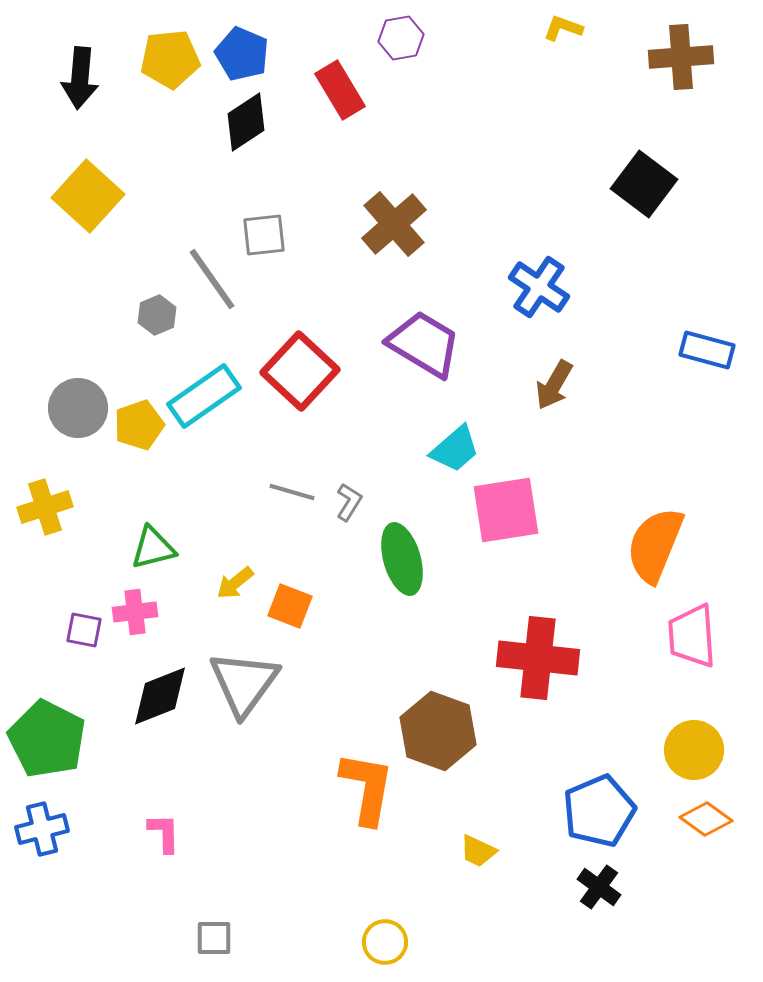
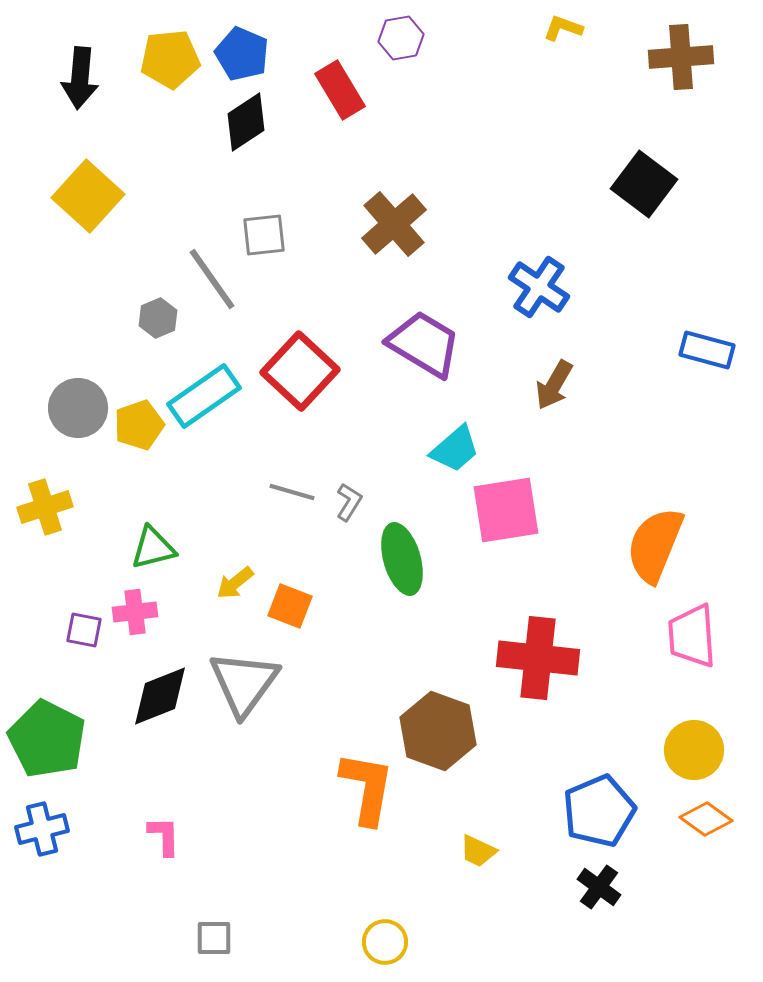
gray hexagon at (157, 315): moved 1 px right, 3 px down
pink L-shape at (164, 833): moved 3 px down
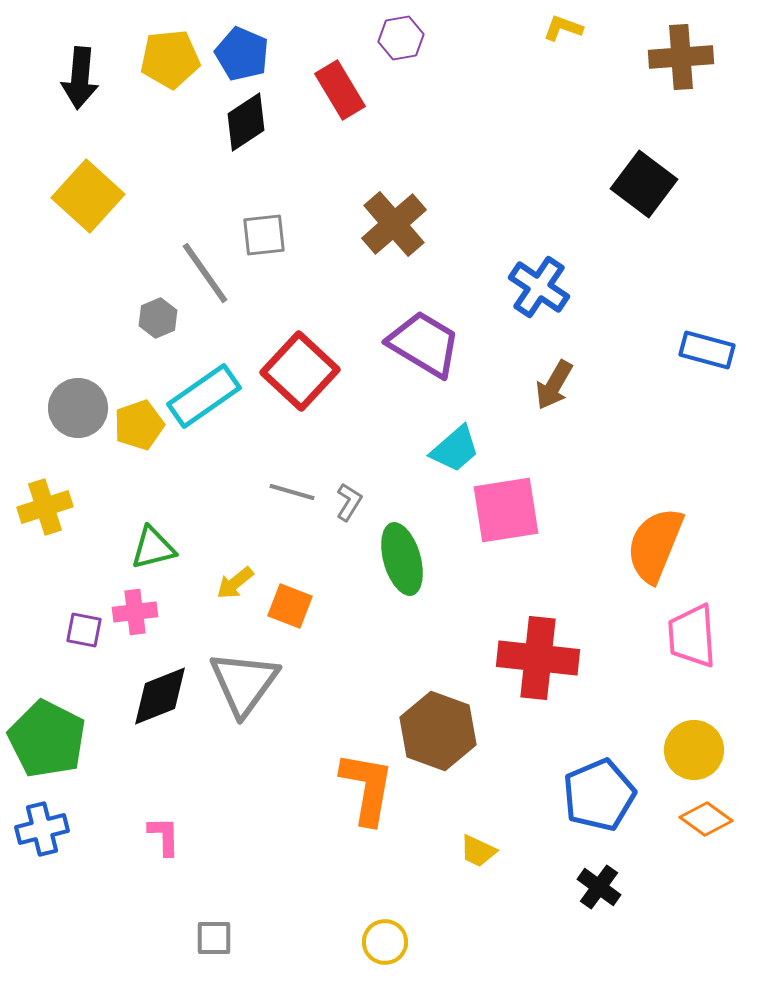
gray line at (212, 279): moved 7 px left, 6 px up
blue pentagon at (599, 811): moved 16 px up
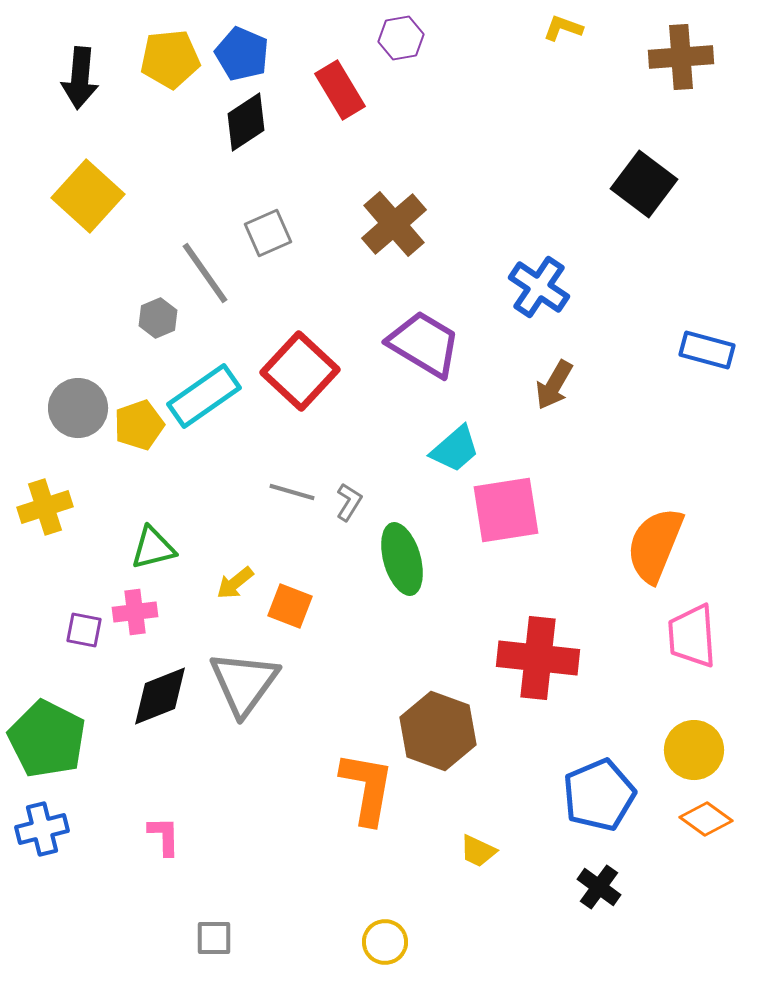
gray square at (264, 235): moved 4 px right, 2 px up; rotated 18 degrees counterclockwise
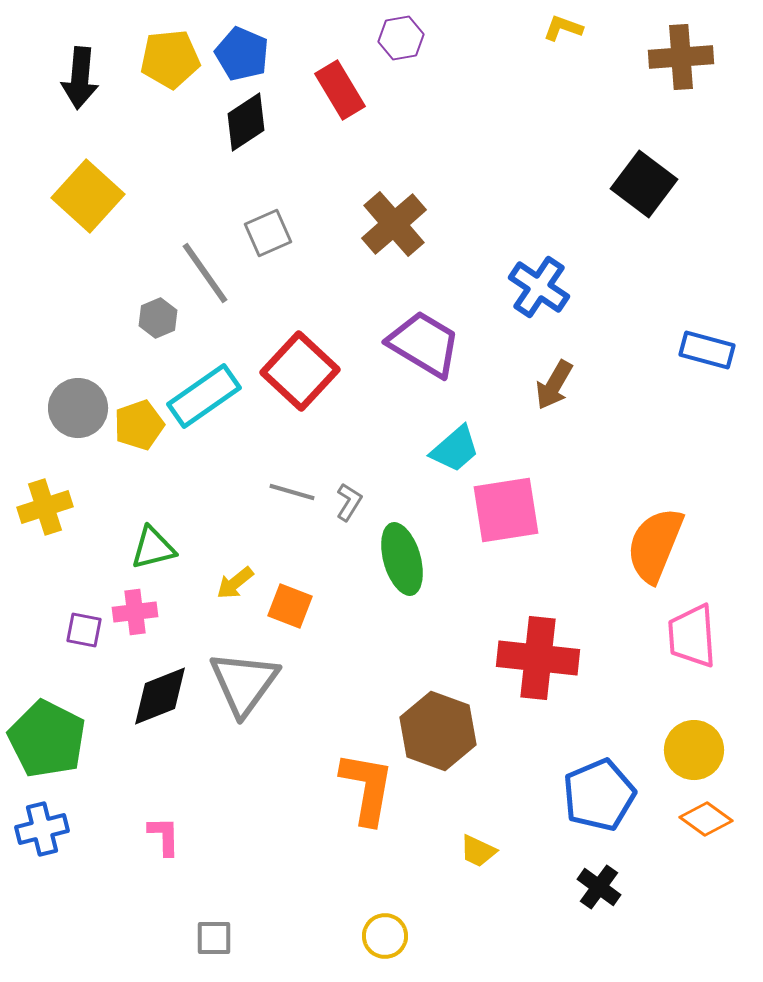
yellow circle at (385, 942): moved 6 px up
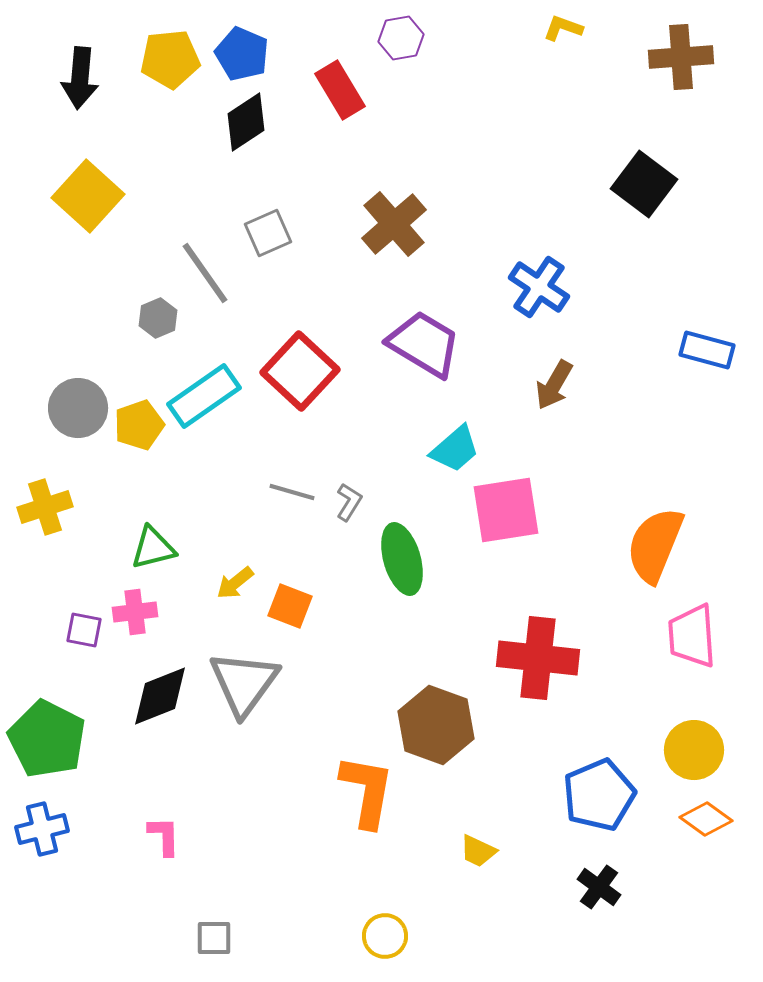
brown hexagon at (438, 731): moved 2 px left, 6 px up
orange L-shape at (367, 788): moved 3 px down
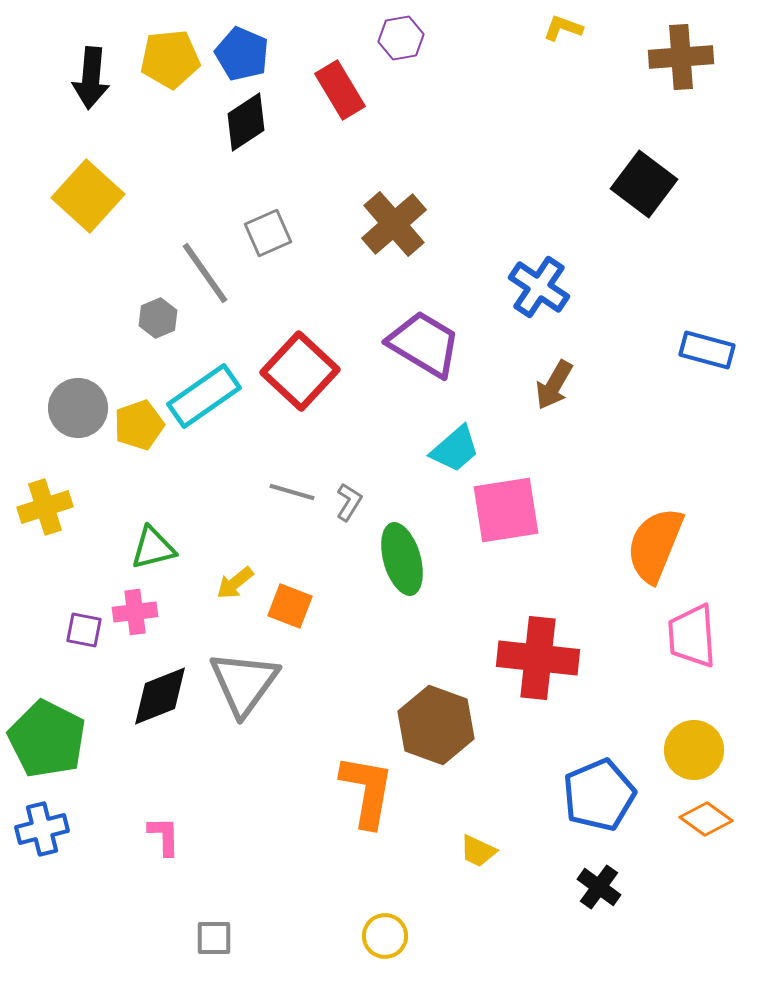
black arrow at (80, 78): moved 11 px right
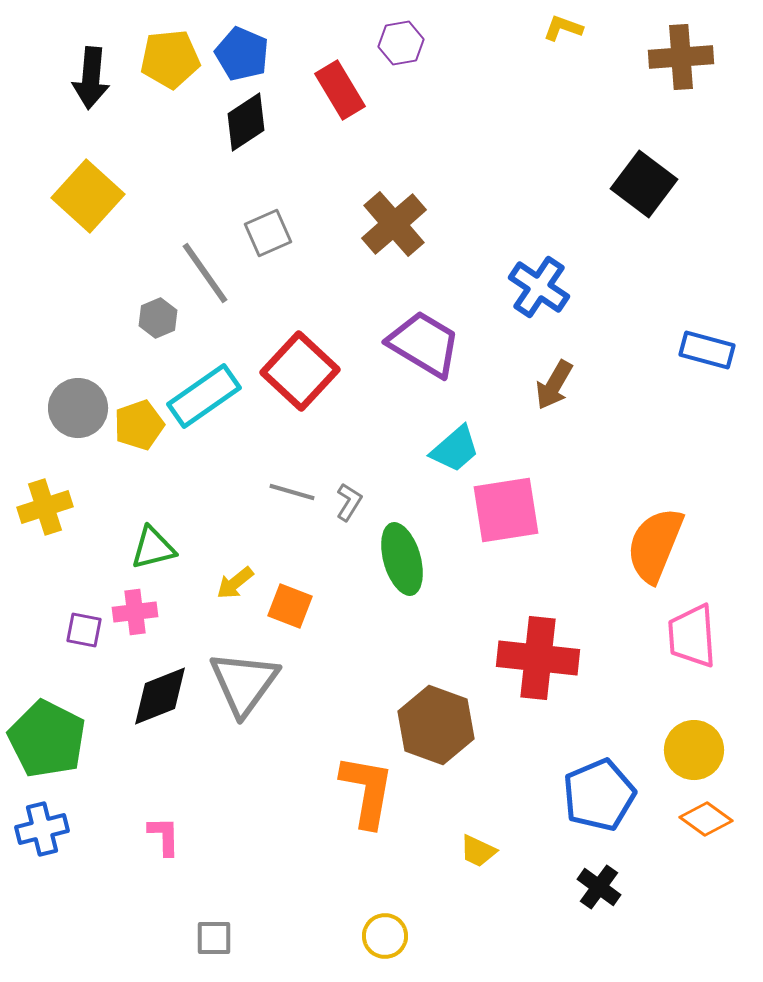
purple hexagon at (401, 38): moved 5 px down
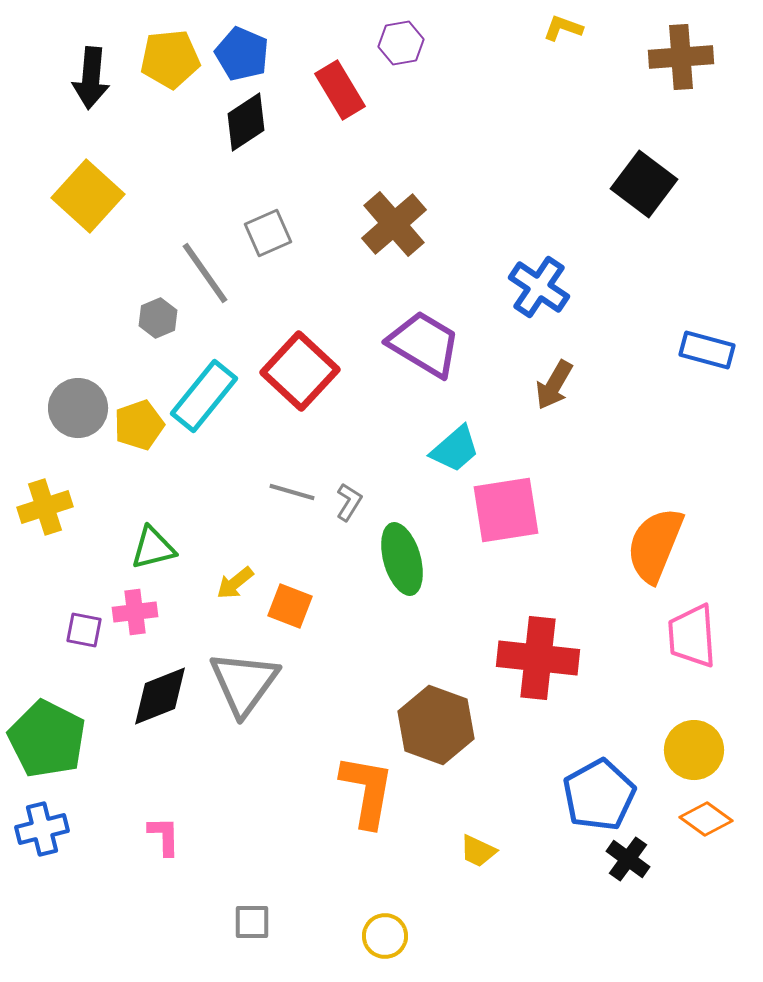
cyan rectangle at (204, 396): rotated 16 degrees counterclockwise
blue pentagon at (599, 795): rotated 6 degrees counterclockwise
black cross at (599, 887): moved 29 px right, 28 px up
gray square at (214, 938): moved 38 px right, 16 px up
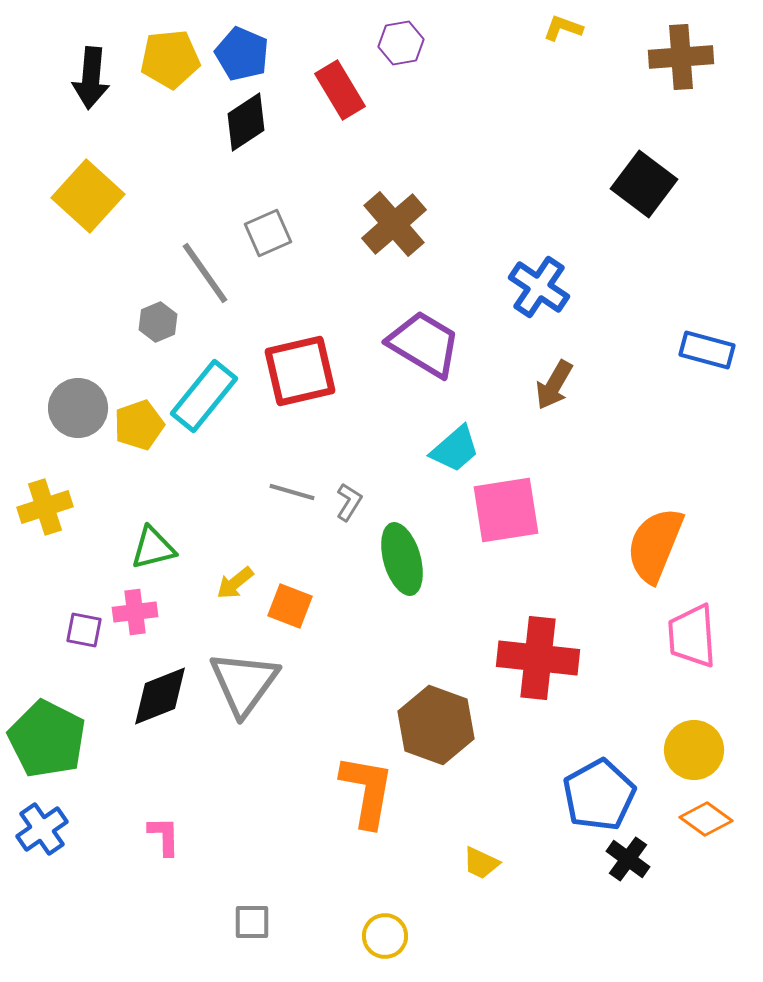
gray hexagon at (158, 318): moved 4 px down
red square at (300, 371): rotated 34 degrees clockwise
blue cross at (42, 829): rotated 21 degrees counterclockwise
yellow trapezoid at (478, 851): moved 3 px right, 12 px down
